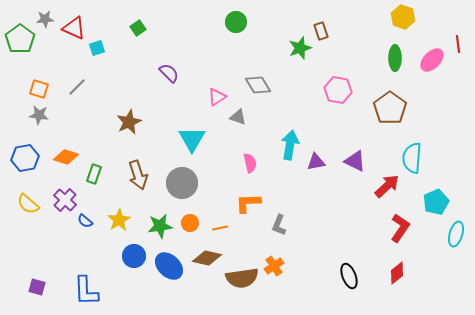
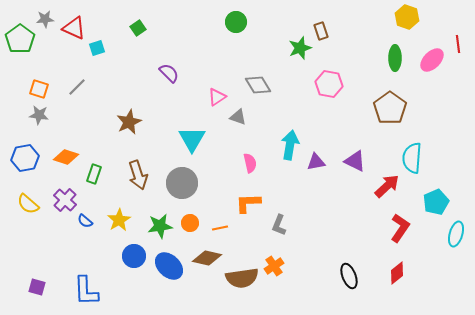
yellow hexagon at (403, 17): moved 4 px right
pink hexagon at (338, 90): moved 9 px left, 6 px up
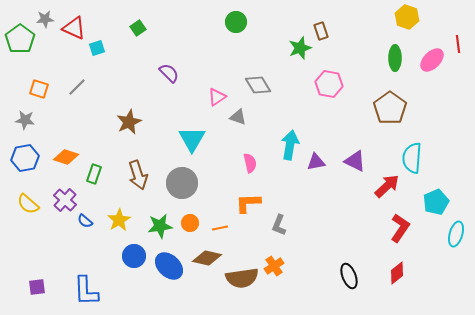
gray star at (39, 115): moved 14 px left, 5 px down
purple square at (37, 287): rotated 24 degrees counterclockwise
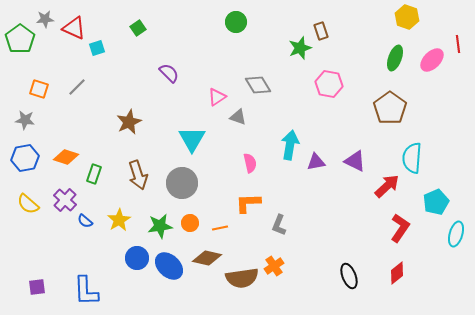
green ellipse at (395, 58): rotated 20 degrees clockwise
blue circle at (134, 256): moved 3 px right, 2 px down
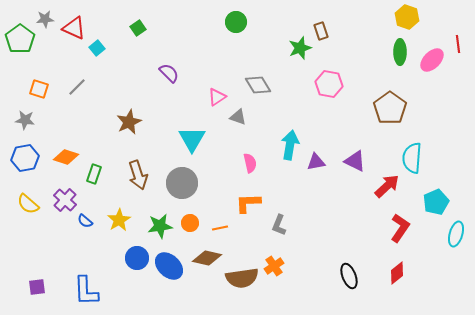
cyan square at (97, 48): rotated 21 degrees counterclockwise
green ellipse at (395, 58): moved 5 px right, 6 px up; rotated 20 degrees counterclockwise
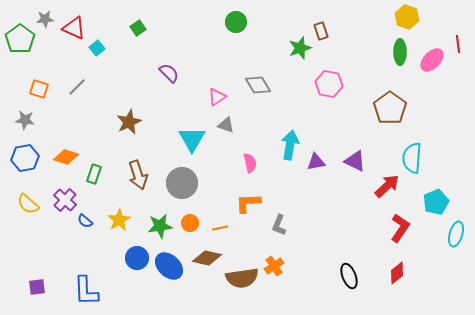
gray triangle at (238, 117): moved 12 px left, 8 px down
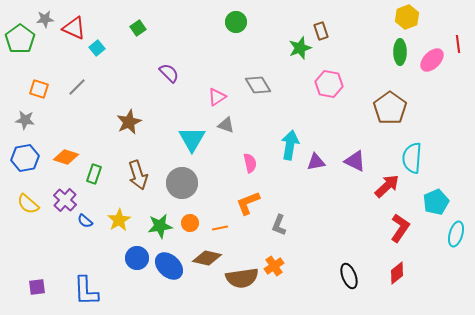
yellow hexagon at (407, 17): rotated 20 degrees clockwise
orange L-shape at (248, 203): rotated 20 degrees counterclockwise
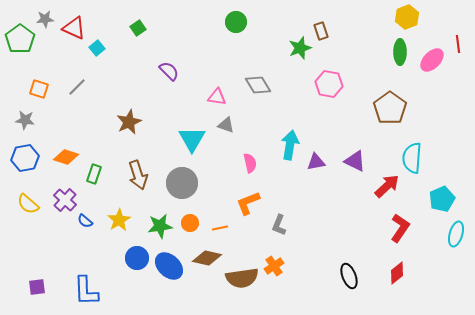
purple semicircle at (169, 73): moved 2 px up
pink triangle at (217, 97): rotated 42 degrees clockwise
cyan pentagon at (436, 202): moved 6 px right, 3 px up
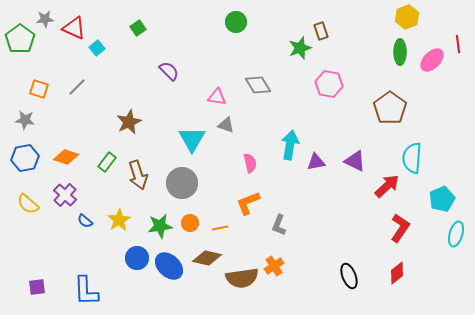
green rectangle at (94, 174): moved 13 px right, 12 px up; rotated 18 degrees clockwise
purple cross at (65, 200): moved 5 px up
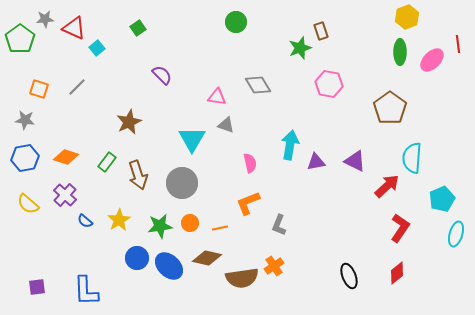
purple semicircle at (169, 71): moved 7 px left, 4 px down
